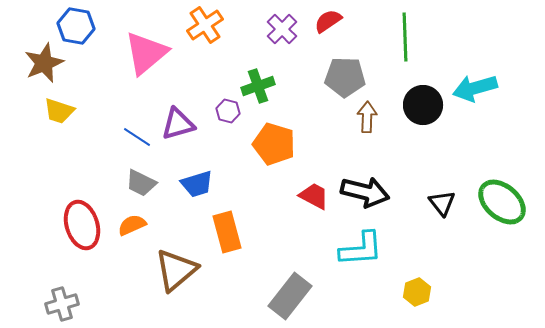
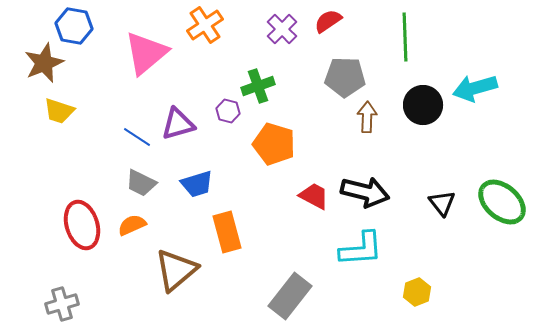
blue hexagon: moved 2 px left
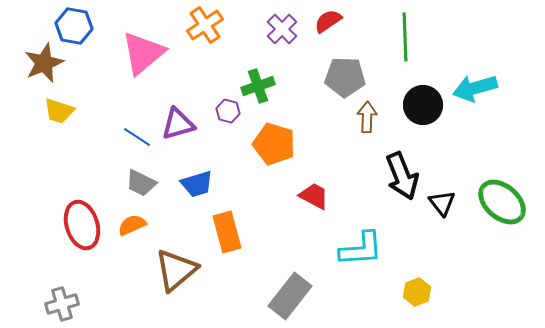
pink triangle: moved 3 px left
black arrow: moved 37 px right, 16 px up; rotated 54 degrees clockwise
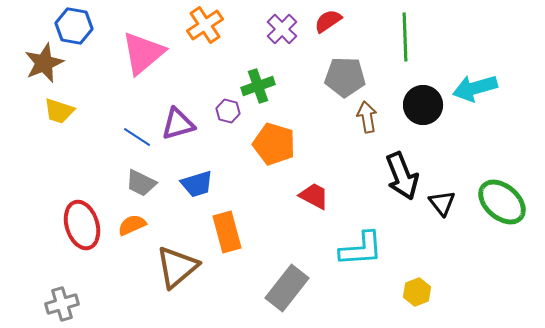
brown arrow: rotated 12 degrees counterclockwise
brown triangle: moved 1 px right, 3 px up
gray rectangle: moved 3 px left, 8 px up
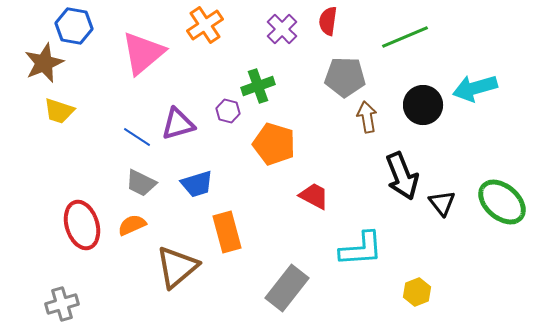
red semicircle: rotated 48 degrees counterclockwise
green line: rotated 69 degrees clockwise
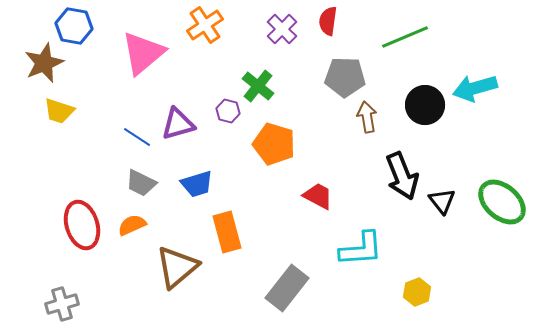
green cross: rotated 32 degrees counterclockwise
black circle: moved 2 px right
red trapezoid: moved 4 px right
black triangle: moved 2 px up
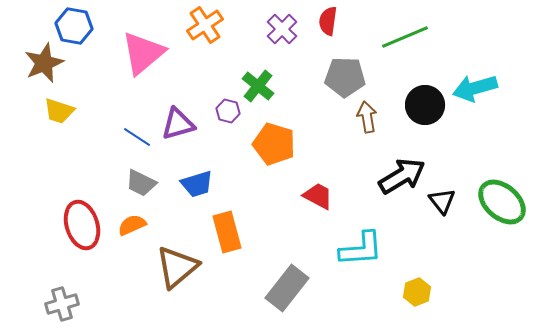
black arrow: rotated 99 degrees counterclockwise
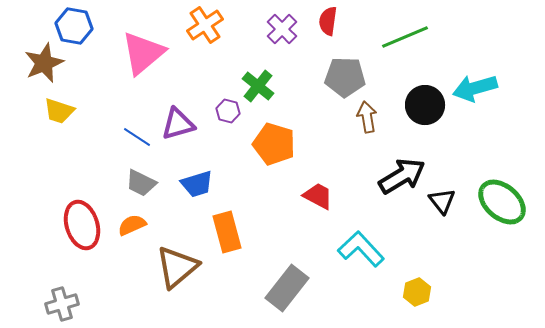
cyan L-shape: rotated 129 degrees counterclockwise
